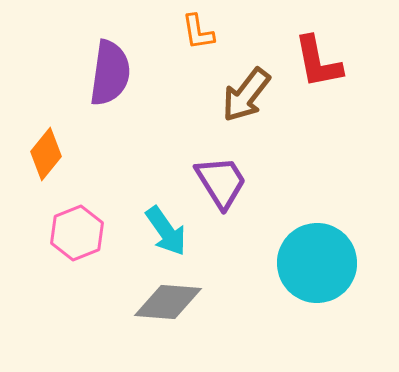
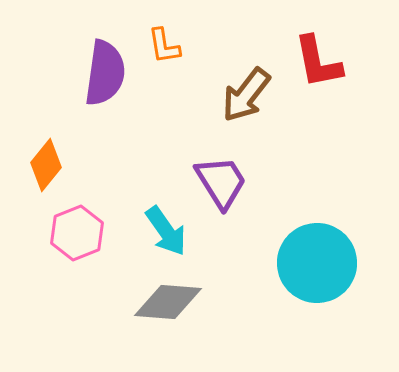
orange L-shape: moved 34 px left, 14 px down
purple semicircle: moved 5 px left
orange diamond: moved 11 px down
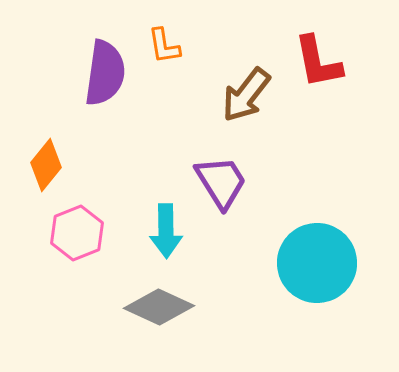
cyan arrow: rotated 34 degrees clockwise
gray diamond: moved 9 px left, 5 px down; rotated 20 degrees clockwise
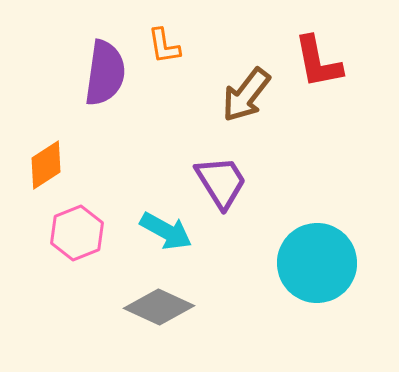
orange diamond: rotated 18 degrees clockwise
cyan arrow: rotated 60 degrees counterclockwise
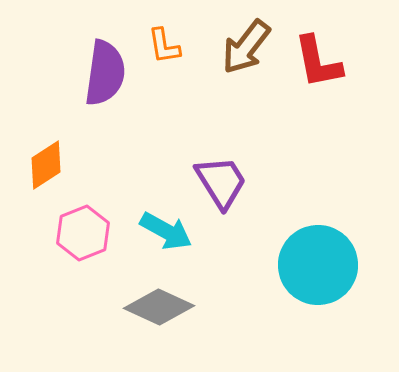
brown arrow: moved 48 px up
pink hexagon: moved 6 px right
cyan circle: moved 1 px right, 2 px down
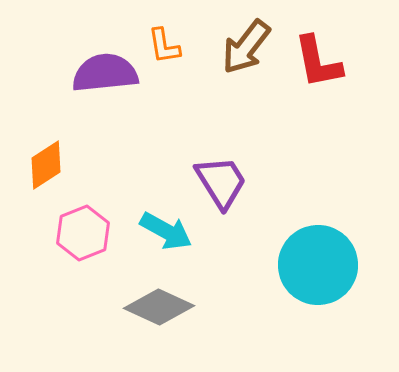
purple semicircle: rotated 104 degrees counterclockwise
